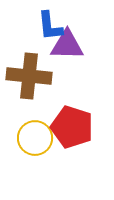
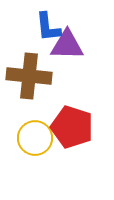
blue L-shape: moved 2 px left, 1 px down
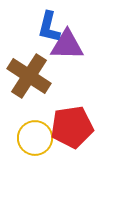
blue L-shape: moved 1 px right; rotated 20 degrees clockwise
brown cross: rotated 27 degrees clockwise
red pentagon: rotated 27 degrees counterclockwise
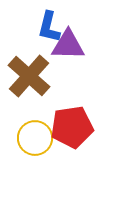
purple triangle: moved 1 px right
brown cross: rotated 9 degrees clockwise
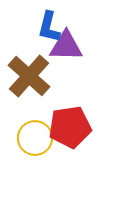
purple triangle: moved 2 px left, 1 px down
red pentagon: moved 2 px left
